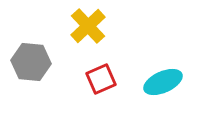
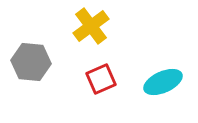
yellow cross: moved 3 px right; rotated 6 degrees clockwise
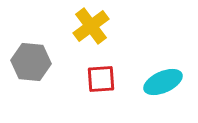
red square: rotated 20 degrees clockwise
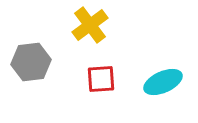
yellow cross: moved 1 px left, 1 px up
gray hexagon: rotated 12 degrees counterclockwise
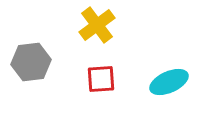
yellow cross: moved 7 px right
cyan ellipse: moved 6 px right
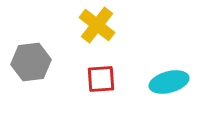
yellow cross: rotated 15 degrees counterclockwise
cyan ellipse: rotated 9 degrees clockwise
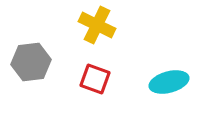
yellow cross: rotated 12 degrees counterclockwise
red square: moved 6 px left; rotated 24 degrees clockwise
